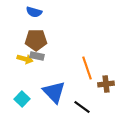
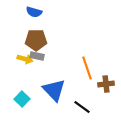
blue triangle: moved 2 px up
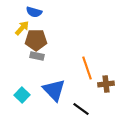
yellow arrow: moved 3 px left, 31 px up; rotated 63 degrees counterclockwise
cyan square: moved 4 px up
black line: moved 1 px left, 2 px down
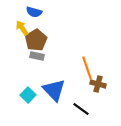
yellow arrow: rotated 77 degrees counterclockwise
brown pentagon: rotated 30 degrees counterclockwise
brown cross: moved 8 px left; rotated 21 degrees clockwise
cyan square: moved 6 px right
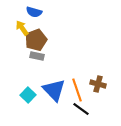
brown pentagon: rotated 10 degrees clockwise
orange line: moved 10 px left, 22 px down
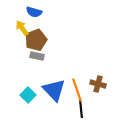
black line: rotated 48 degrees clockwise
